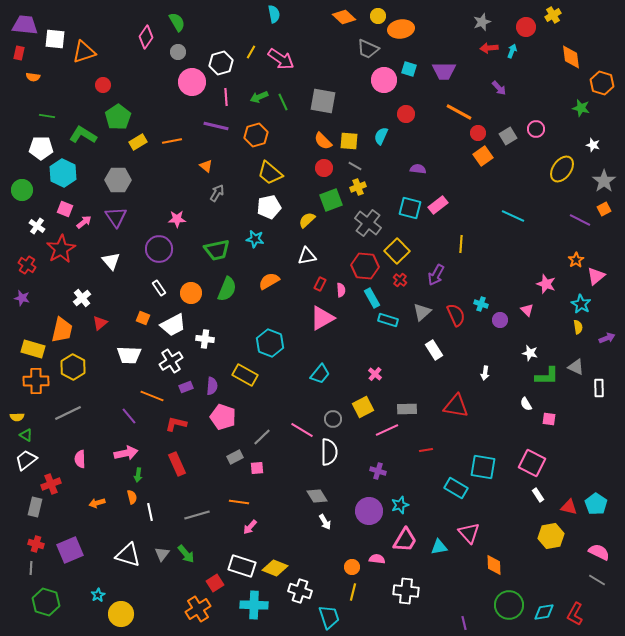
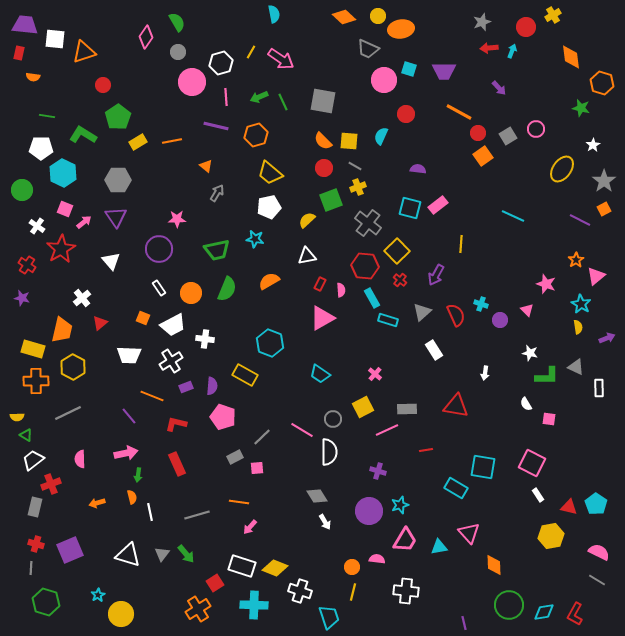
white star at (593, 145): rotated 24 degrees clockwise
cyan trapezoid at (320, 374): rotated 85 degrees clockwise
white trapezoid at (26, 460): moved 7 px right
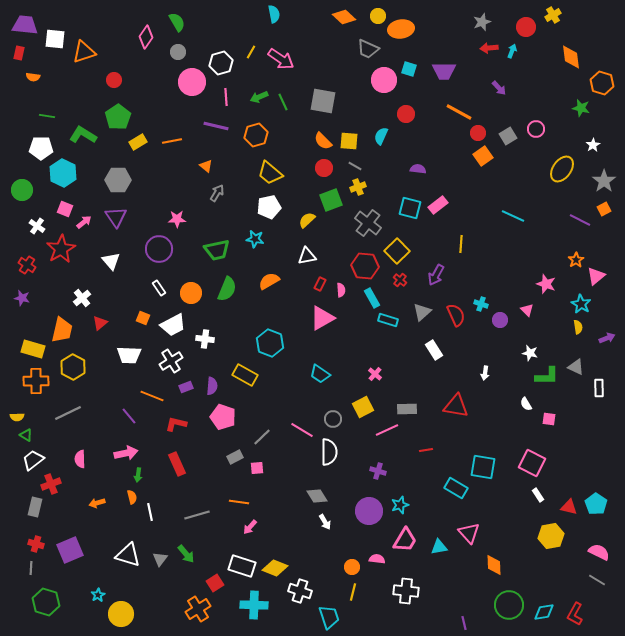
red circle at (103, 85): moved 11 px right, 5 px up
gray triangle at (162, 554): moved 2 px left, 5 px down
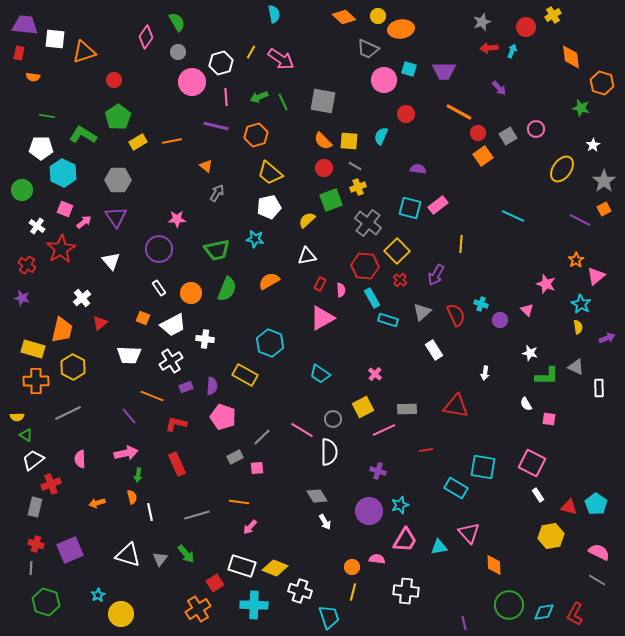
pink line at (387, 430): moved 3 px left
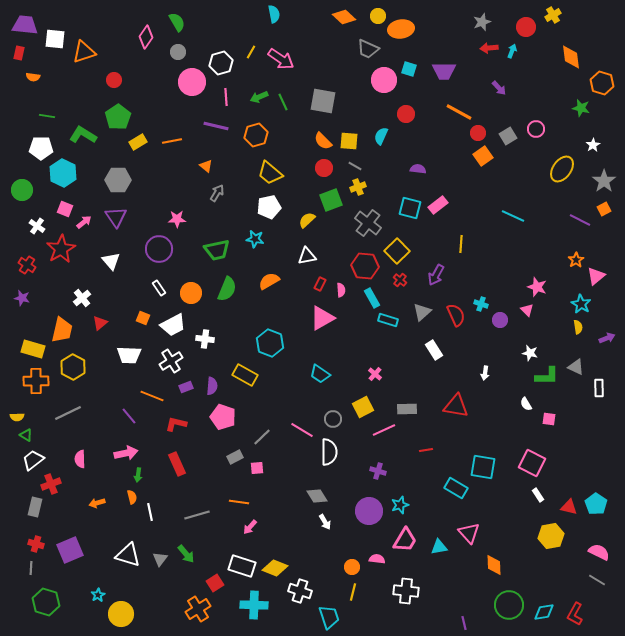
pink star at (546, 284): moved 9 px left, 3 px down
